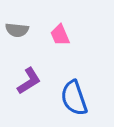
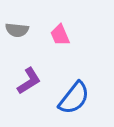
blue semicircle: rotated 123 degrees counterclockwise
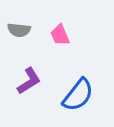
gray semicircle: moved 2 px right
blue semicircle: moved 4 px right, 3 px up
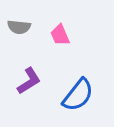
gray semicircle: moved 3 px up
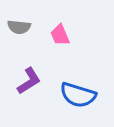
blue semicircle: rotated 69 degrees clockwise
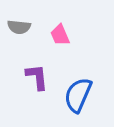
purple L-shape: moved 8 px right, 4 px up; rotated 64 degrees counterclockwise
blue semicircle: rotated 96 degrees clockwise
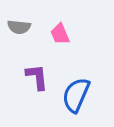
pink trapezoid: moved 1 px up
blue semicircle: moved 2 px left
